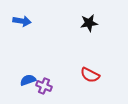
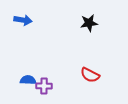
blue arrow: moved 1 px right, 1 px up
blue semicircle: rotated 21 degrees clockwise
purple cross: rotated 21 degrees counterclockwise
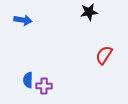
black star: moved 11 px up
red semicircle: moved 14 px right, 20 px up; rotated 96 degrees clockwise
blue semicircle: rotated 91 degrees counterclockwise
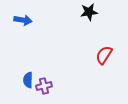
purple cross: rotated 14 degrees counterclockwise
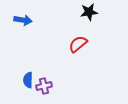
red semicircle: moved 26 px left, 11 px up; rotated 18 degrees clockwise
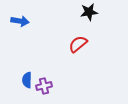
blue arrow: moved 3 px left, 1 px down
blue semicircle: moved 1 px left
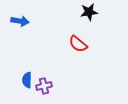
red semicircle: rotated 102 degrees counterclockwise
